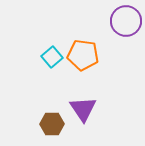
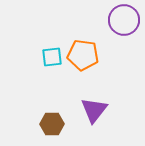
purple circle: moved 2 px left, 1 px up
cyan square: rotated 35 degrees clockwise
purple triangle: moved 11 px right, 1 px down; rotated 12 degrees clockwise
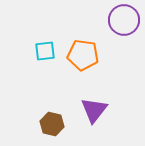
cyan square: moved 7 px left, 6 px up
brown hexagon: rotated 15 degrees clockwise
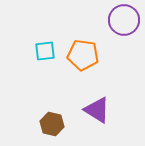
purple triangle: moved 3 px right; rotated 36 degrees counterclockwise
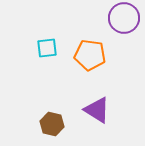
purple circle: moved 2 px up
cyan square: moved 2 px right, 3 px up
orange pentagon: moved 7 px right
